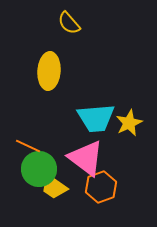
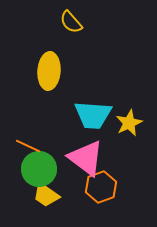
yellow semicircle: moved 2 px right, 1 px up
cyan trapezoid: moved 3 px left, 3 px up; rotated 9 degrees clockwise
yellow trapezoid: moved 8 px left, 8 px down
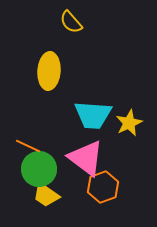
orange hexagon: moved 2 px right
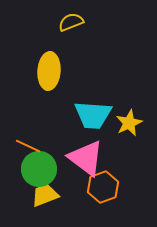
yellow semicircle: rotated 110 degrees clockwise
yellow trapezoid: moved 1 px left; rotated 124 degrees clockwise
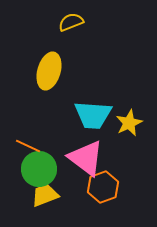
yellow ellipse: rotated 12 degrees clockwise
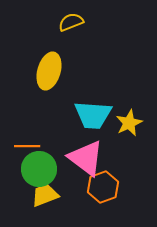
orange line: moved 1 px left; rotated 25 degrees counterclockwise
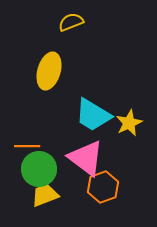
cyan trapezoid: rotated 27 degrees clockwise
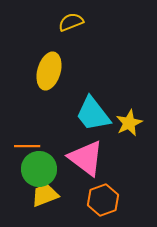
cyan trapezoid: moved 1 px up; rotated 21 degrees clockwise
orange hexagon: moved 13 px down
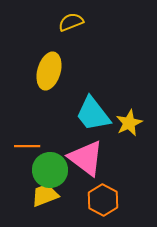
green circle: moved 11 px right, 1 px down
orange hexagon: rotated 12 degrees counterclockwise
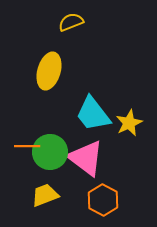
green circle: moved 18 px up
